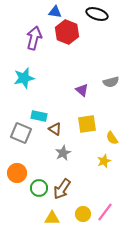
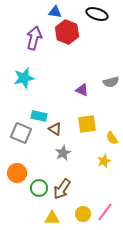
purple triangle: rotated 16 degrees counterclockwise
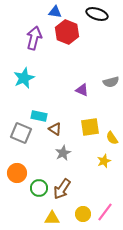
cyan star: rotated 10 degrees counterclockwise
yellow square: moved 3 px right, 3 px down
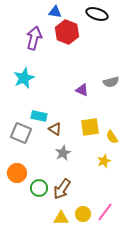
yellow semicircle: moved 1 px up
yellow triangle: moved 9 px right
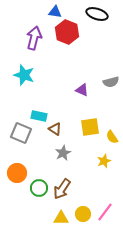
cyan star: moved 3 px up; rotated 30 degrees counterclockwise
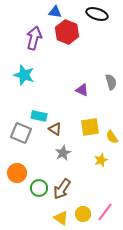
gray semicircle: rotated 91 degrees counterclockwise
yellow star: moved 3 px left, 1 px up
yellow triangle: rotated 35 degrees clockwise
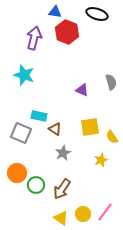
green circle: moved 3 px left, 3 px up
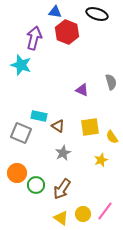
cyan star: moved 3 px left, 10 px up
brown triangle: moved 3 px right, 3 px up
pink line: moved 1 px up
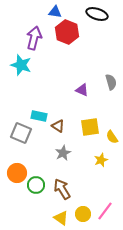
brown arrow: rotated 115 degrees clockwise
